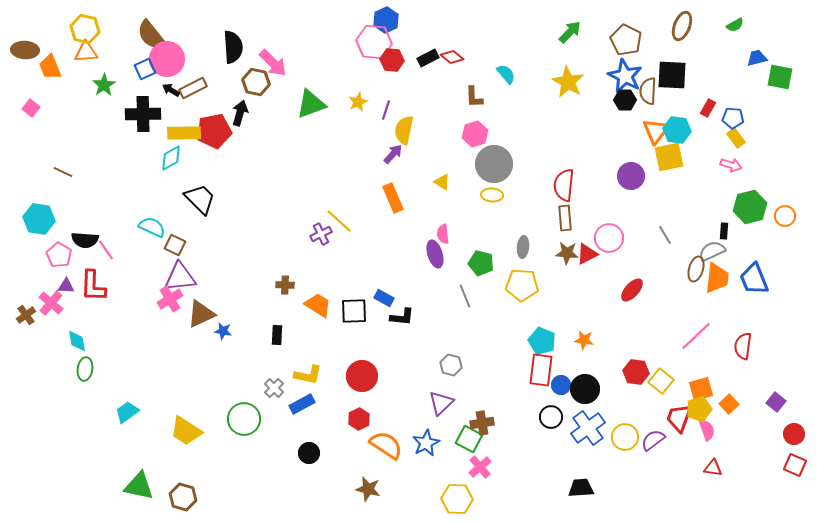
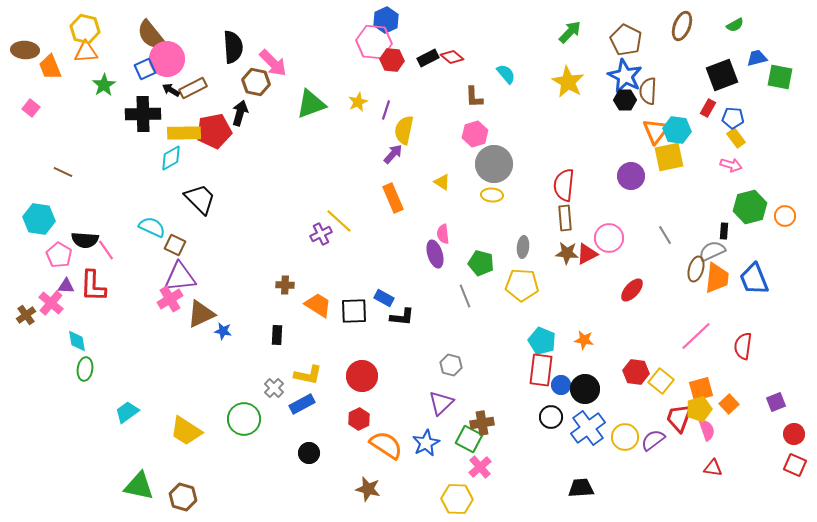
black square at (672, 75): moved 50 px right; rotated 24 degrees counterclockwise
purple square at (776, 402): rotated 30 degrees clockwise
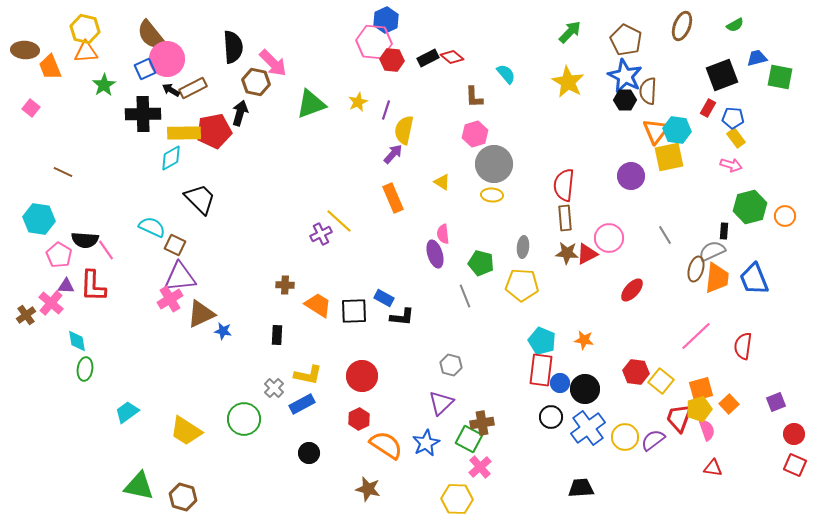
blue circle at (561, 385): moved 1 px left, 2 px up
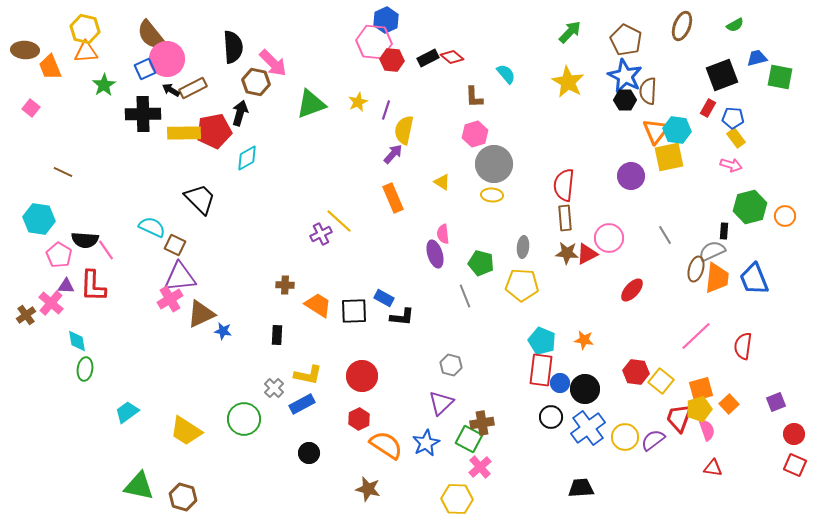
cyan diamond at (171, 158): moved 76 px right
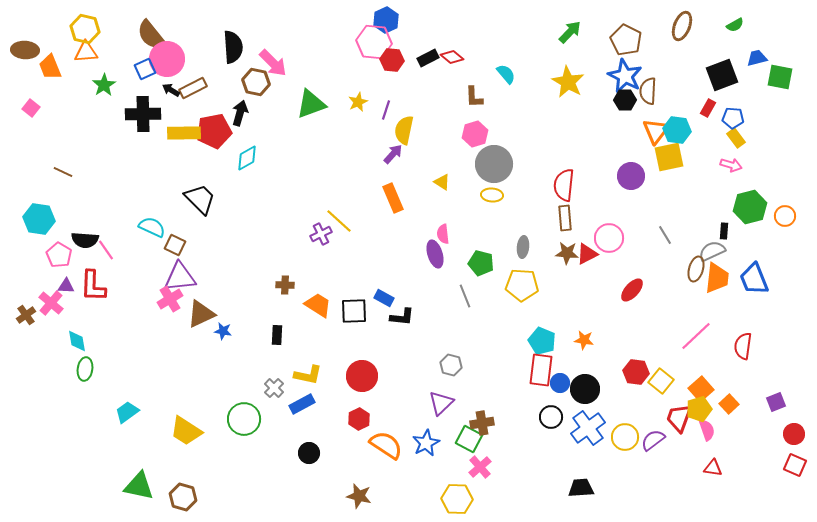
orange square at (701, 389): rotated 25 degrees counterclockwise
brown star at (368, 489): moved 9 px left, 7 px down
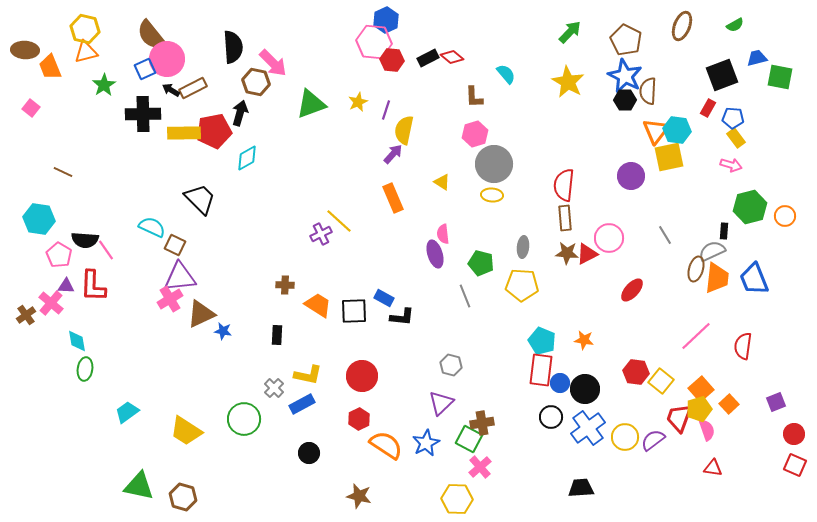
orange triangle at (86, 52): rotated 10 degrees counterclockwise
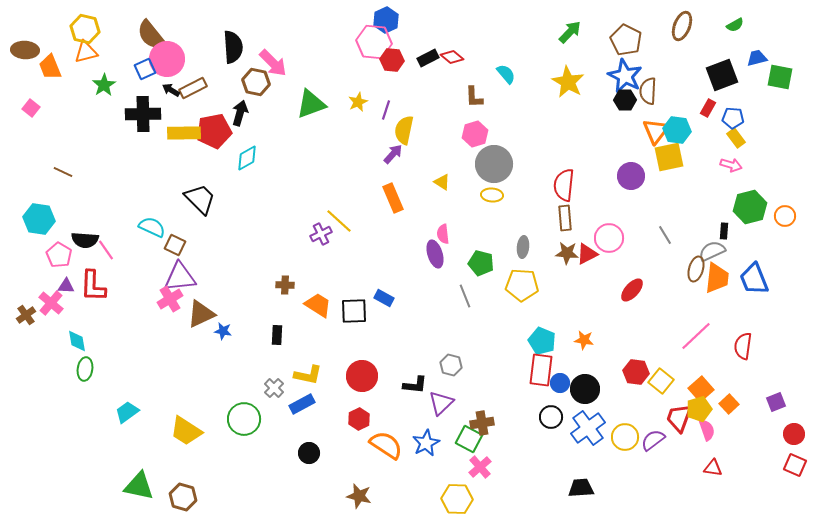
black L-shape at (402, 317): moved 13 px right, 68 px down
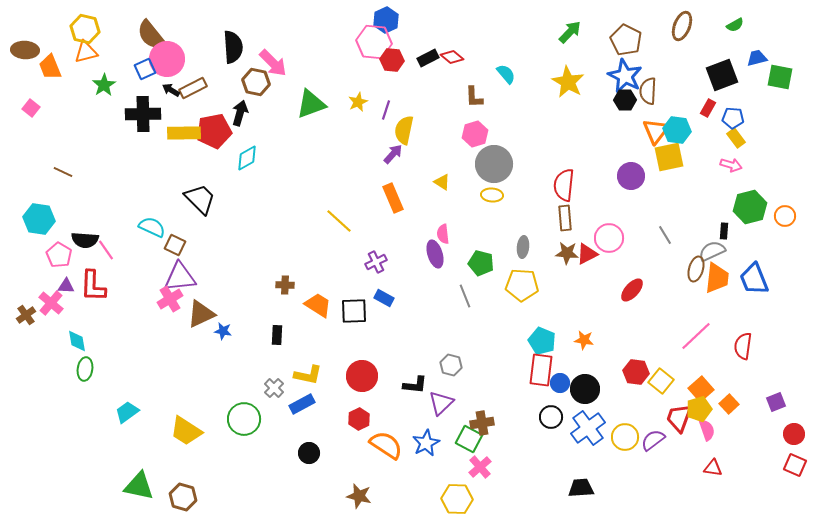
purple cross at (321, 234): moved 55 px right, 28 px down
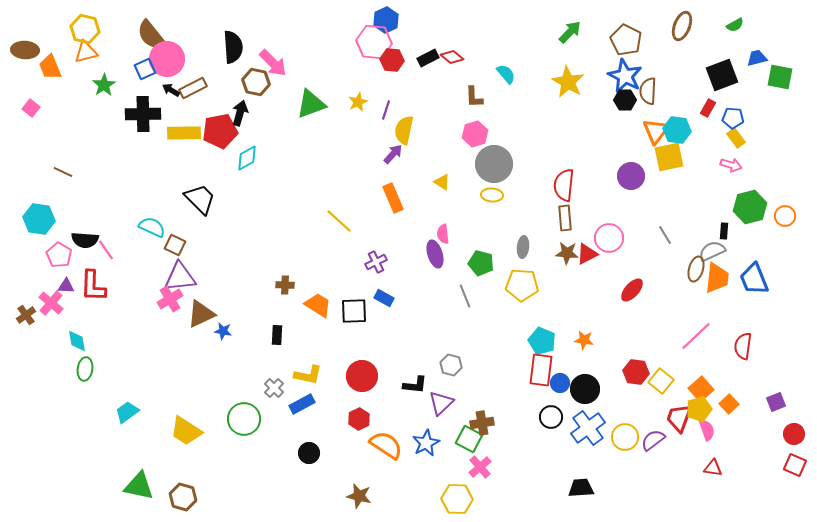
red pentagon at (214, 131): moved 6 px right
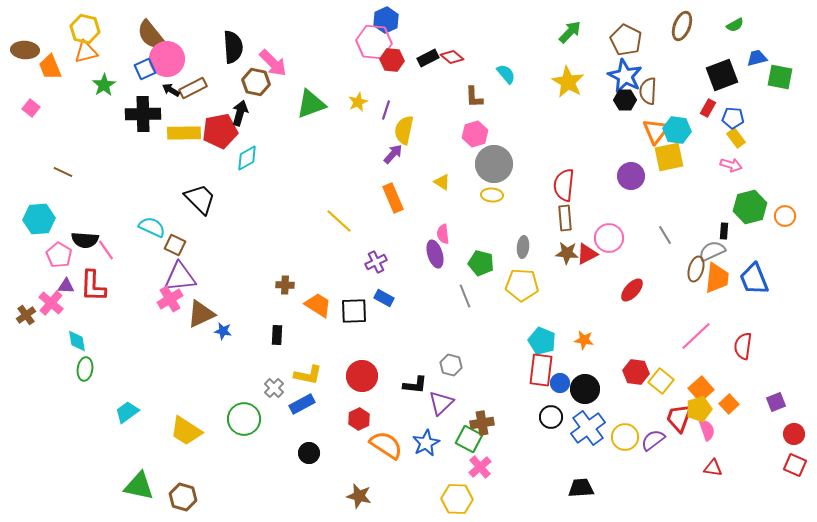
cyan hexagon at (39, 219): rotated 12 degrees counterclockwise
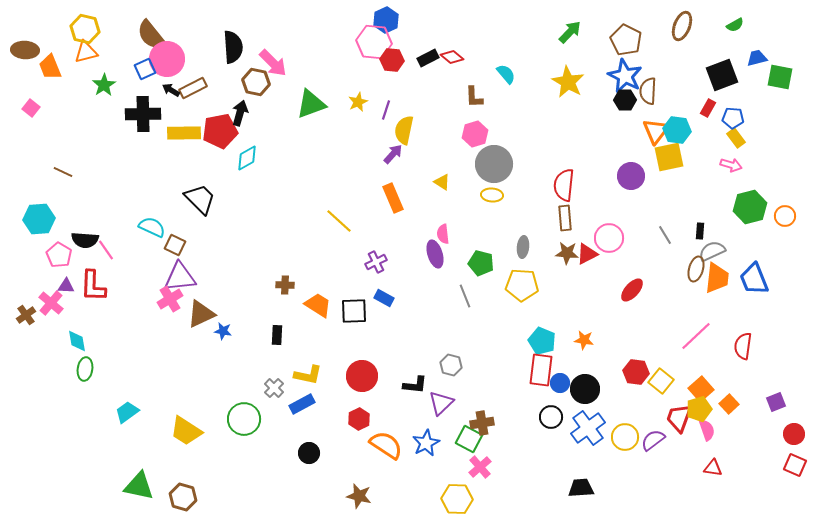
black rectangle at (724, 231): moved 24 px left
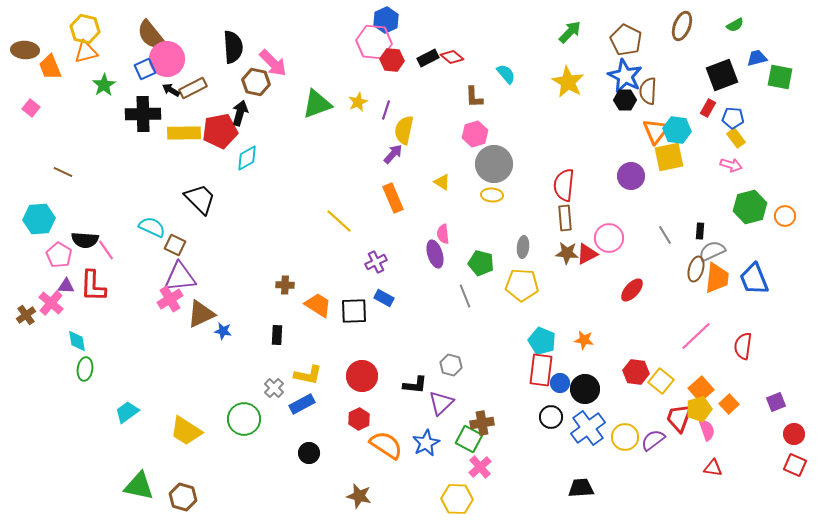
green triangle at (311, 104): moved 6 px right
